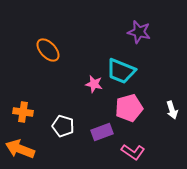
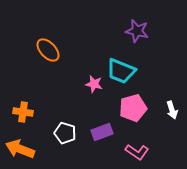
purple star: moved 2 px left, 1 px up
pink pentagon: moved 4 px right
white pentagon: moved 2 px right, 7 px down
pink L-shape: moved 4 px right
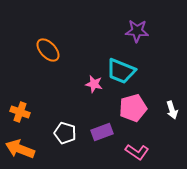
purple star: rotated 10 degrees counterclockwise
orange cross: moved 3 px left; rotated 12 degrees clockwise
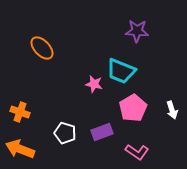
orange ellipse: moved 6 px left, 2 px up
pink pentagon: rotated 16 degrees counterclockwise
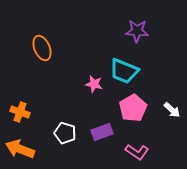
orange ellipse: rotated 20 degrees clockwise
cyan trapezoid: moved 3 px right
white arrow: rotated 30 degrees counterclockwise
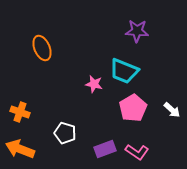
purple rectangle: moved 3 px right, 17 px down
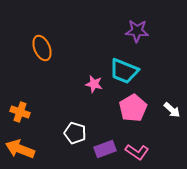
white pentagon: moved 10 px right
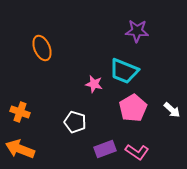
white pentagon: moved 11 px up
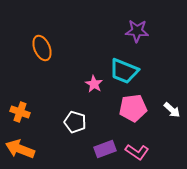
pink star: rotated 18 degrees clockwise
pink pentagon: rotated 24 degrees clockwise
